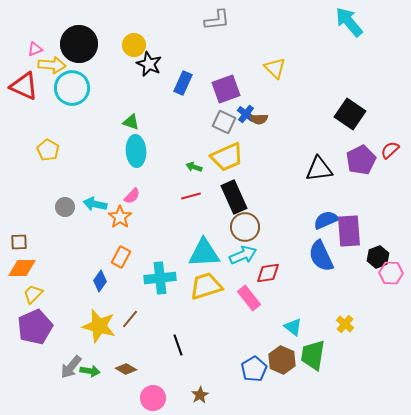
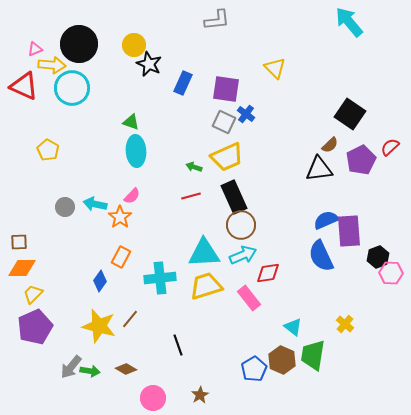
purple square at (226, 89): rotated 28 degrees clockwise
brown semicircle at (259, 119): moved 71 px right, 26 px down; rotated 42 degrees counterclockwise
red semicircle at (390, 150): moved 3 px up
brown circle at (245, 227): moved 4 px left, 2 px up
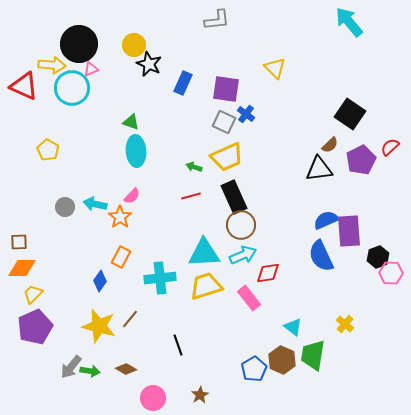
pink triangle at (35, 49): moved 56 px right, 20 px down
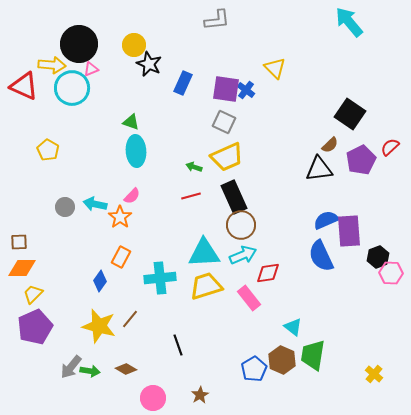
blue cross at (246, 114): moved 24 px up
yellow cross at (345, 324): moved 29 px right, 50 px down
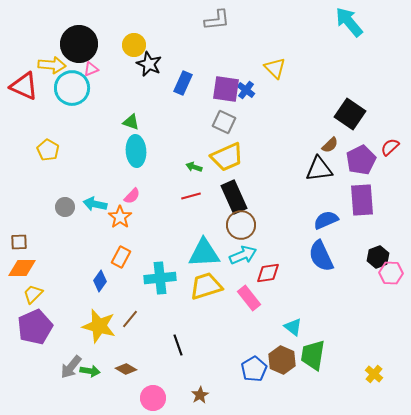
purple rectangle at (349, 231): moved 13 px right, 31 px up
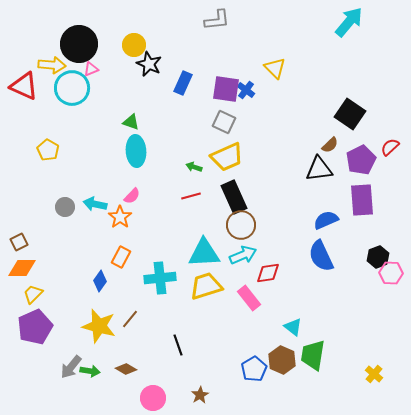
cyan arrow at (349, 22): rotated 80 degrees clockwise
brown square at (19, 242): rotated 24 degrees counterclockwise
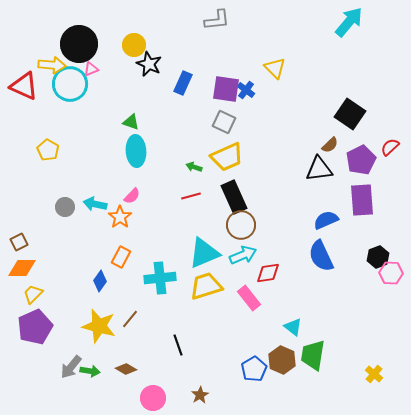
cyan circle at (72, 88): moved 2 px left, 4 px up
cyan triangle at (204, 253): rotated 20 degrees counterclockwise
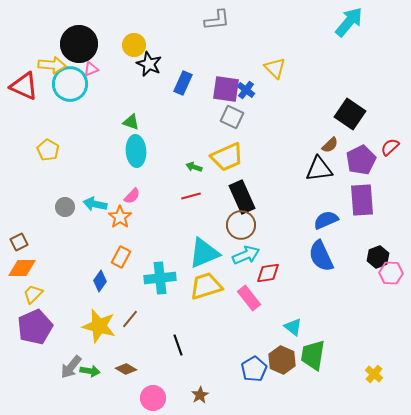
gray square at (224, 122): moved 8 px right, 5 px up
black rectangle at (234, 197): moved 8 px right
cyan arrow at (243, 255): moved 3 px right
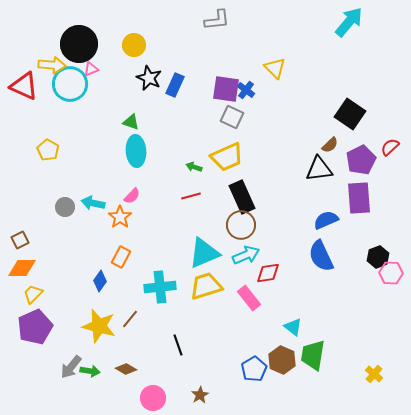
black star at (149, 64): moved 14 px down
blue rectangle at (183, 83): moved 8 px left, 2 px down
purple rectangle at (362, 200): moved 3 px left, 2 px up
cyan arrow at (95, 204): moved 2 px left, 1 px up
brown square at (19, 242): moved 1 px right, 2 px up
cyan cross at (160, 278): moved 9 px down
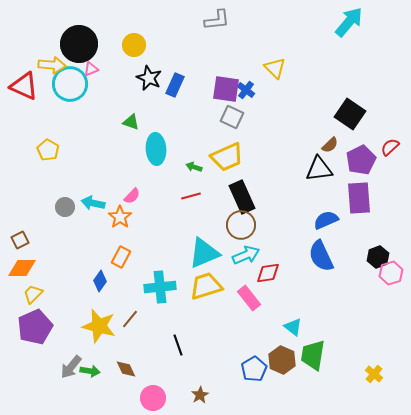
cyan ellipse at (136, 151): moved 20 px right, 2 px up
pink hexagon at (391, 273): rotated 20 degrees counterclockwise
brown diamond at (126, 369): rotated 35 degrees clockwise
